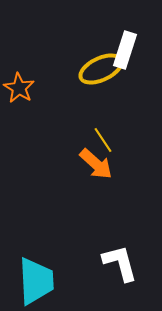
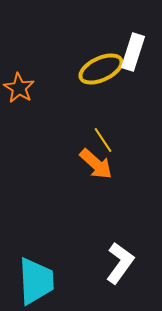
white rectangle: moved 8 px right, 2 px down
white L-shape: rotated 51 degrees clockwise
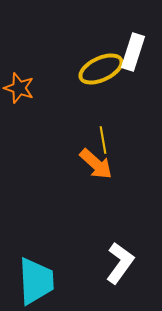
orange star: rotated 12 degrees counterclockwise
yellow line: rotated 24 degrees clockwise
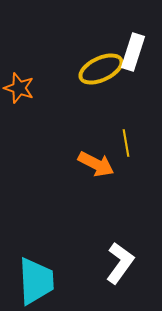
yellow line: moved 23 px right, 3 px down
orange arrow: rotated 15 degrees counterclockwise
